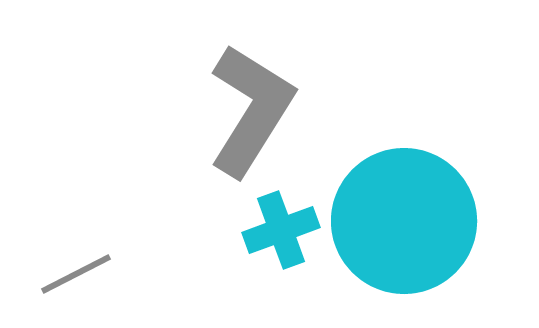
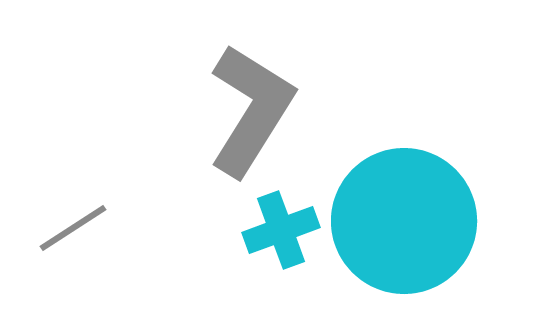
gray line: moved 3 px left, 46 px up; rotated 6 degrees counterclockwise
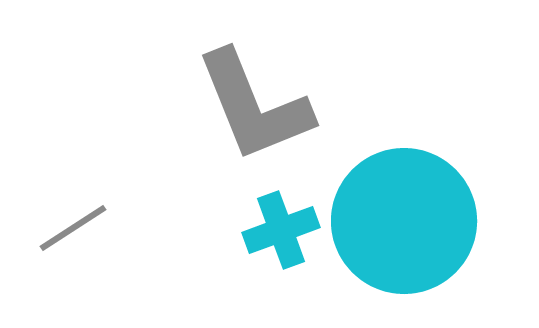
gray L-shape: moved 3 px right, 4 px up; rotated 126 degrees clockwise
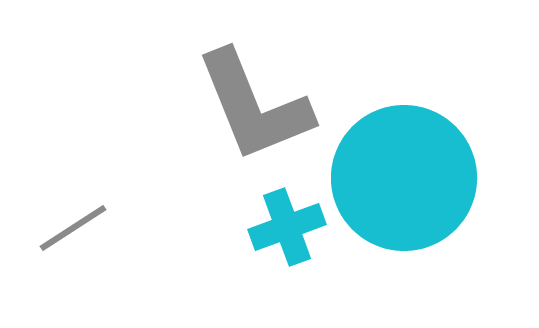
cyan circle: moved 43 px up
cyan cross: moved 6 px right, 3 px up
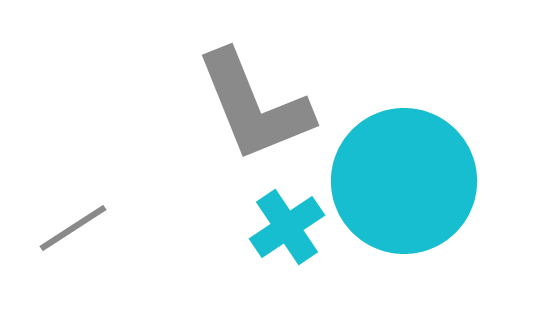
cyan circle: moved 3 px down
cyan cross: rotated 14 degrees counterclockwise
